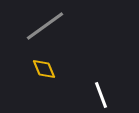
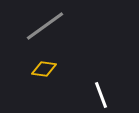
yellow diamond: rotated 60 degrees counterclockwise
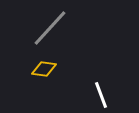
gray line: moved 5 px right, 2 px down; rotated 12 degrees counterclockwise
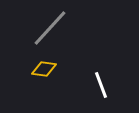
white line: moved 10 px up
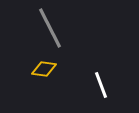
gray line: rotated 69 degrees counterclockwise
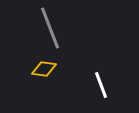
gray line: rotated 6 degrees clockwise
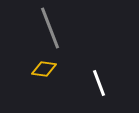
white line: moved 2 px left, 2 px up
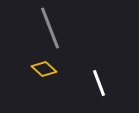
yellow diamond: rotated 35 degrees clockwise
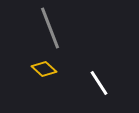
white line: rotated 12 degrees counterclockwise
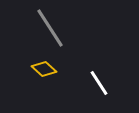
gray line: rotated 12 degrees counterclockwise
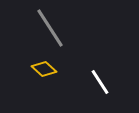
white line: moved 1 px right, 1 px up
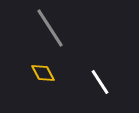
yellow diamond: moved 1 px left, 4 px down; rotated 20 degrees clockwise
